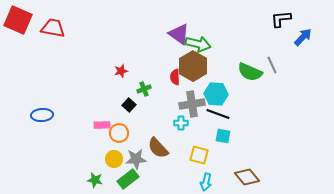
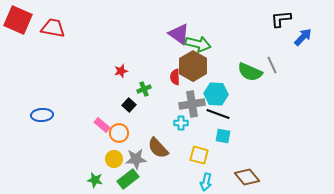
pink rectangle: rotated 42 degrees clockwise
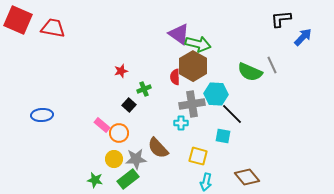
black line: moved 14 px right; rotated 25 degrees clockwise
yellow square: moved 1 px left, 1 px down
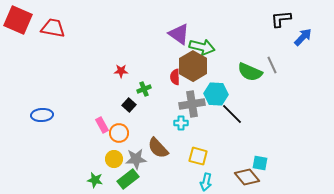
green arrow: moved 4 px right, 3 px down
red star: rotated 16 degrees clockwise
pink rectangle: rotated 21 degrees clockwise
cyan square: moved 37 px right, 27 px down
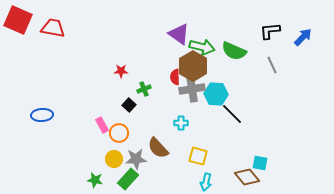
black L-shape: moved 11 px left, 12 px down
green semicircle: moved 16 px left, 21 px up
gray cross: moved 15 px up
green rectangle: rotated 10 degrees counterclockwise
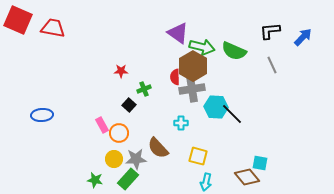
purple triangle: moved 1 px left, 1 px up
cyan hexagon: moved 13 px down
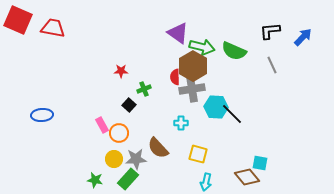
yellow square: moved 2 px up
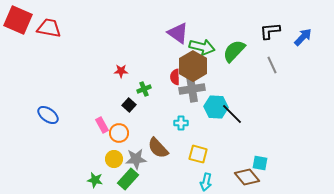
red trapezoid: moved 4 px left
green semicircle: rotated 110 degrees clockwise
blue ellipse: moved 6 px right; rotated 40 degrees clockwise
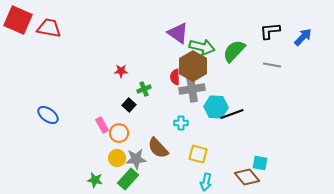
gray line: rotated 54 degrees counterclockwise
black line: rotated 65 degrees counterclockwise
yellow circle: moved 3 px right, 1 px up
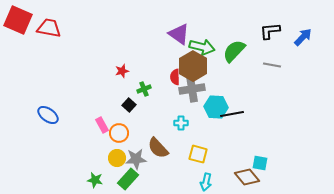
purple triangle: moved 1 px right, 1 px down
red star: moved 1 px right; rotated 16 degrees counterclockwise
black line: rotated 10 degrees clockwise
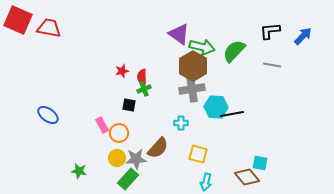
blue arrow: moved 1 px up
red semicircle: moved 33 px left
black square: rotated 32 degrees counterclockwise
brown semicircle: rotated 95 degrees counterclockwise
green star: moved 16 px left, 9 px up
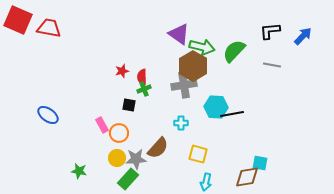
gray cross: moved 8 px left, 4 px up
brown diamond: rotated 60 degrees counterclockwise
